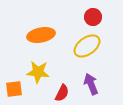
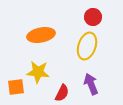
yellow ellipse: rotated 36 degrees counterclockwise
orange square: moved 2 px right, 2 px up
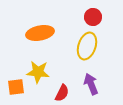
orange ellipse: moved 1 px left, 2 px up
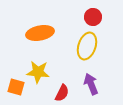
orange square: rotated 24 degrees clockwise
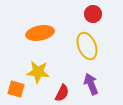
red circle: moved 3 px up
yellow ellipse: rotated 40 degrees counterclockwise
orange square: moved 2 px down
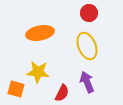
red circle: moved 4 px left, 1 px up
purple arrow: moved 4 px left, 2 px up
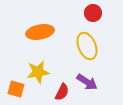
red circle: moved 4 px right
orange ellipse: moved 1 px up
yellow star: rotated 15 degrees counterclockwise
purple arrow: rotated 145 degrees clockwise
red semicircle: moved 1 px up
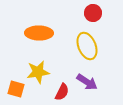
orange ellipse: moved 1 px left, 1 px down; rotated 12 degrees clockwise
